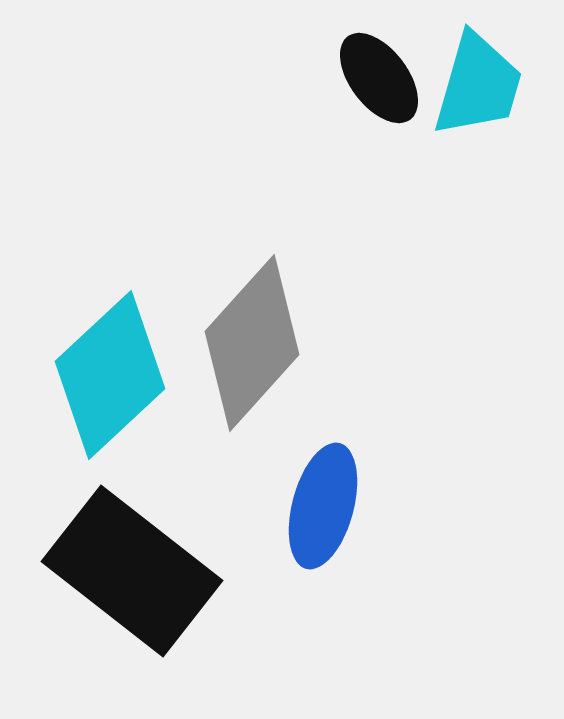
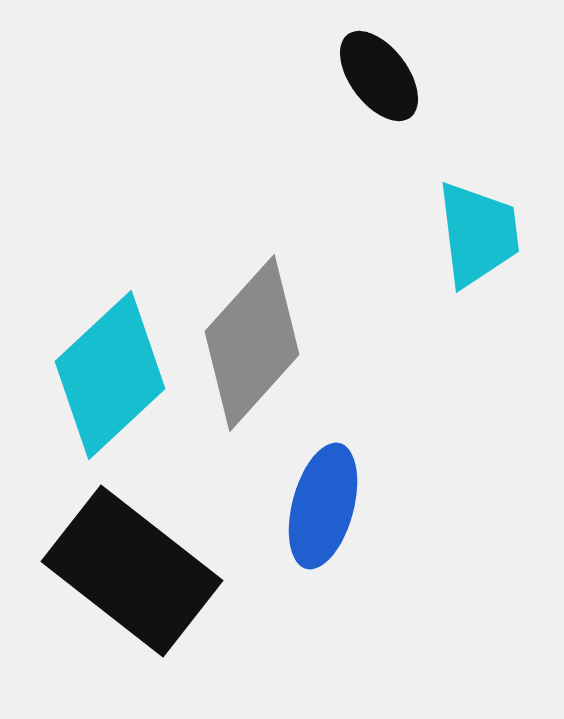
black ellipse: moved 2 px up
cyan trapezoid: moved 149 px down; rotated 23 degrees counterclockwise
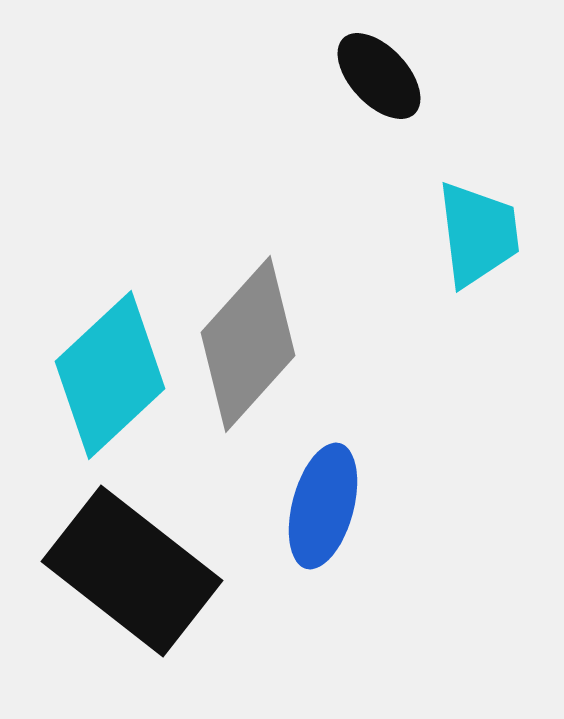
black ellipse: rotated 6 degrees counterclockwise
gray diamond: moved 4 px left, 1 px down
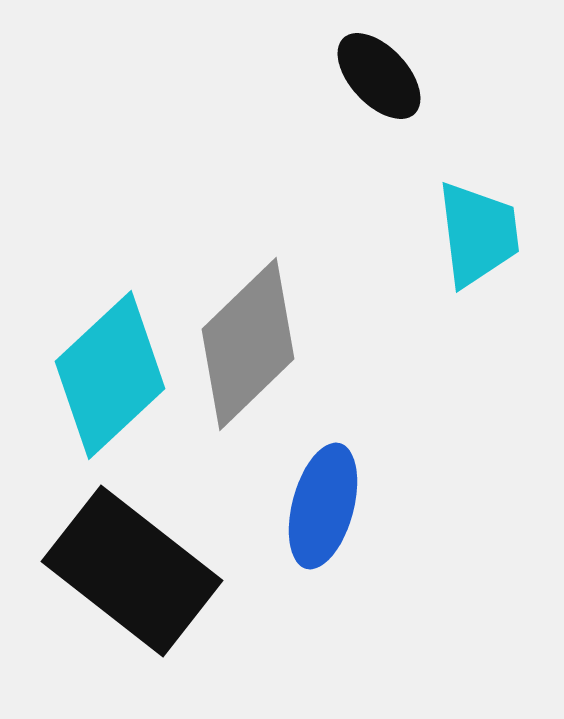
gray diamond: rotated 4 degrees clockwise
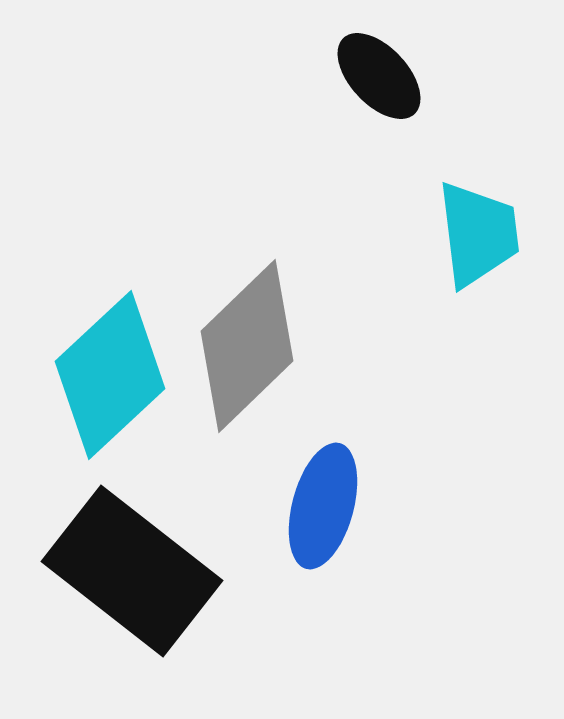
gray diamond: moved 1 px left, 2 px down
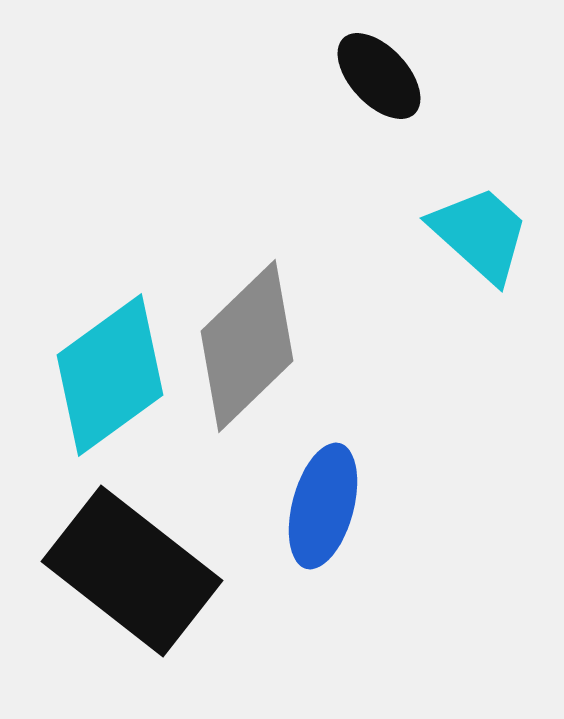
cyan trapezoid: moved 2 px right; rotated 41 degrees counterclockwise
cyan diamond: rotated 7 degrees clockwise
